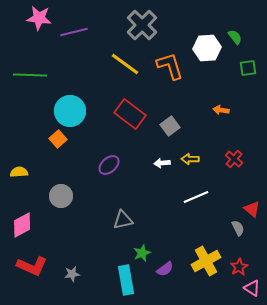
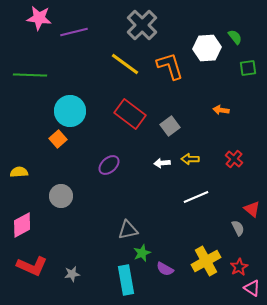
gray triangle: moved 5 px right, 10 px down
purple semicircle: rotated 66 degrees clockwise
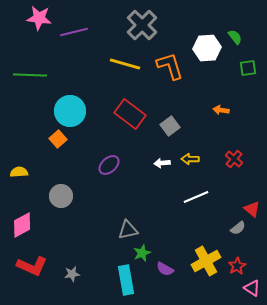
yellow line: rotated 20 degrees counterclockwise
gray semicircle: rotated 77 degrees clockwise
red star: moved 2 px left, 1 px up
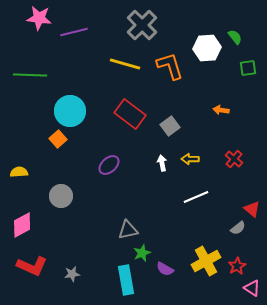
white arrow: rotated 84 degrees clockwise
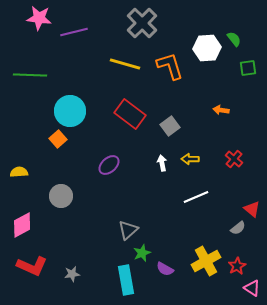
gray cross: moved 2 px up
green semicircle: moved 1 px left, 2 px down
gray triangle: rotated 30 degrees counterclockwise
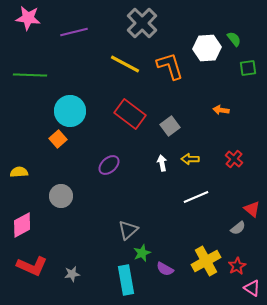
pink star: moved 11 px left
yellow line: rotated 12 degrees clockwise
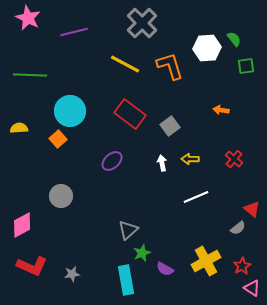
pink star: rotated 20 degrees clockwise
green square: moved 2 px left, 2 px up
purple ellipse: moved 3 px right, 4 px up
yellow semicircle: moved 44 px up
red star: moved 5 px right
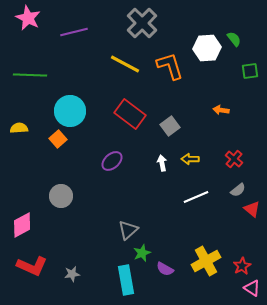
green square: moved 4 px right, 5 px down
gray semicircle: moved 38 px up
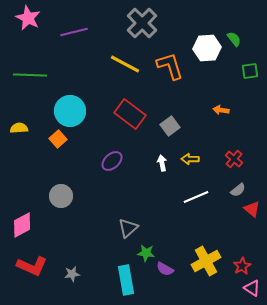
gray triangle: moved 2 px up
green star: moved 4 px right; rotated 30 degrees clockwise
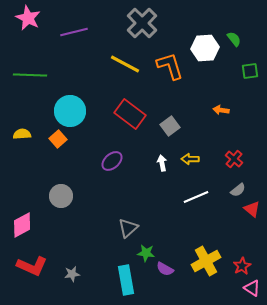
white hexagon: moved 2 px left
yellow semicircle: moved 3 px right, 6 px down
